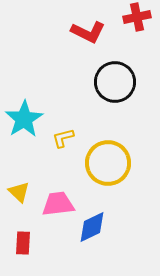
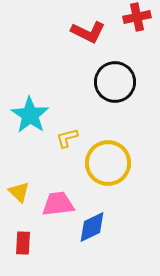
cyan star: moved 6 px right, 4 px up; rotated 6 degrees counterclockwise
yellow L-shape: moved 4 px right
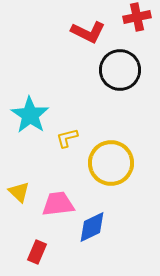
black circle: moved 5 px right, 12 px up
yellow circle: moved 3 px right
red rectangle: moved 14 px right, 9 px down; rotated 20 degrees clockwise
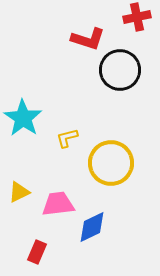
red L-shape: moved 7 px down; rotated 8 degrees counterclockwise
cyan star: moved 7 px left, 3 px down
yellow triangle: rotated 50 degrees clockwise
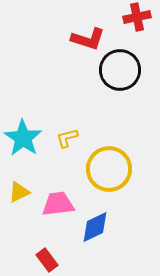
cyan star: moved 20 px down
yellow circle: moved 2 px left, 6 px down
blue diamond: moved 3 px right
red rectangle: moved 10 px right, 8 px down; rotated 60 degrees counterclockwise
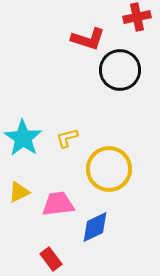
red rectangle: moved 4 px right, 1 px up
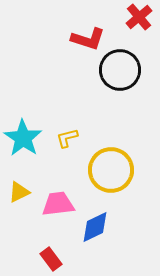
red cross: moved 2 px right; rotated 28 degrees counterclockwise
yellow circle: moved 2 px right, 1 px down
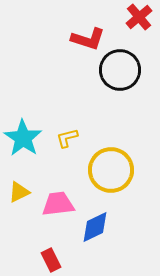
red rectangle: moved 1 px down; rotated 10 degrees clockwise
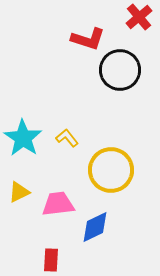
yellow L-shape: rotated 65 degrees clockwise
red rectangle: rotated 30 degrees clockwise
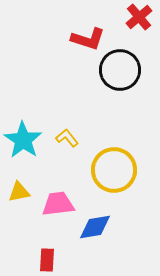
cyan star: moved 2 px down
yellow circle: moved 3 px right
yellow triangle: rotated 15 degrees clockwise
blue diamond: rotated 16 degrees clockwise
red rectangle: moved 4 px left
